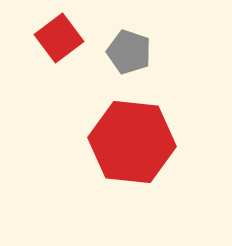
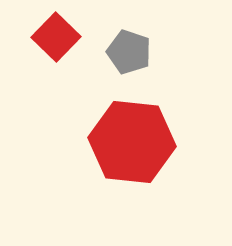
red square: moved 3 px left, 1 px up; rotated 9 degrees counterclockwise
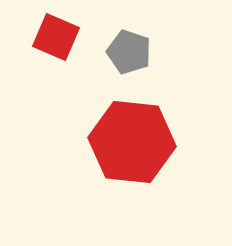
red square: rotated 21 degrees counterclockwise
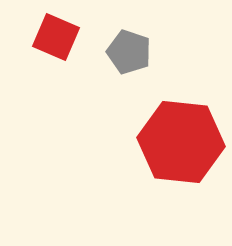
red hexagon: moved 49 px right
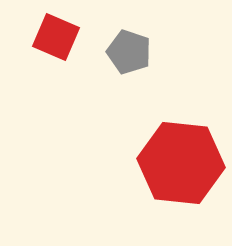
red hexagon: moved 21 px down
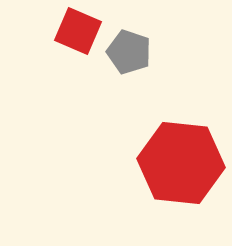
red square: moved 22 px right, 6 px up
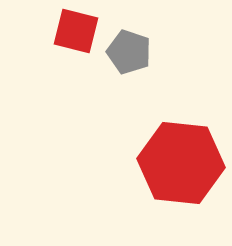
red square: moved 2 px left; rotated 9 degrees counterclockwise
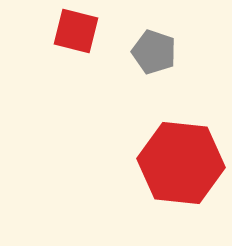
gray pentagon: moved 25 px right
